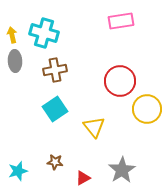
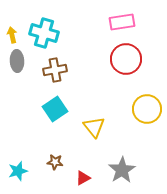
pink rectangle: moved 1 px right, 1 px down
gray ellipse: moved 2 px right
red circle: moved 6 px right, 22 px up
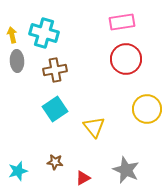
gray star: moved 4 px right; rotated 16 degrees counterclockwise
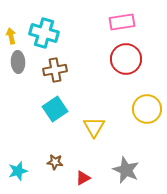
yellow arrow: moved 1 px left, 1 px down
gray ellipse: moved 1 px right, 1 px down
yellow triangle: rotated 10 degrees clockwise
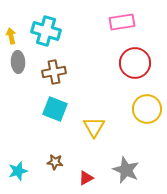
cyan cross: moved 2 px right, 2 px up
red circle: moved 9 px right, 4 px down
brown cross: moved 1 px left, 2 px down
cyan square: rotated 35 degrees counterclockwise
red triangle: moved 3 px right
